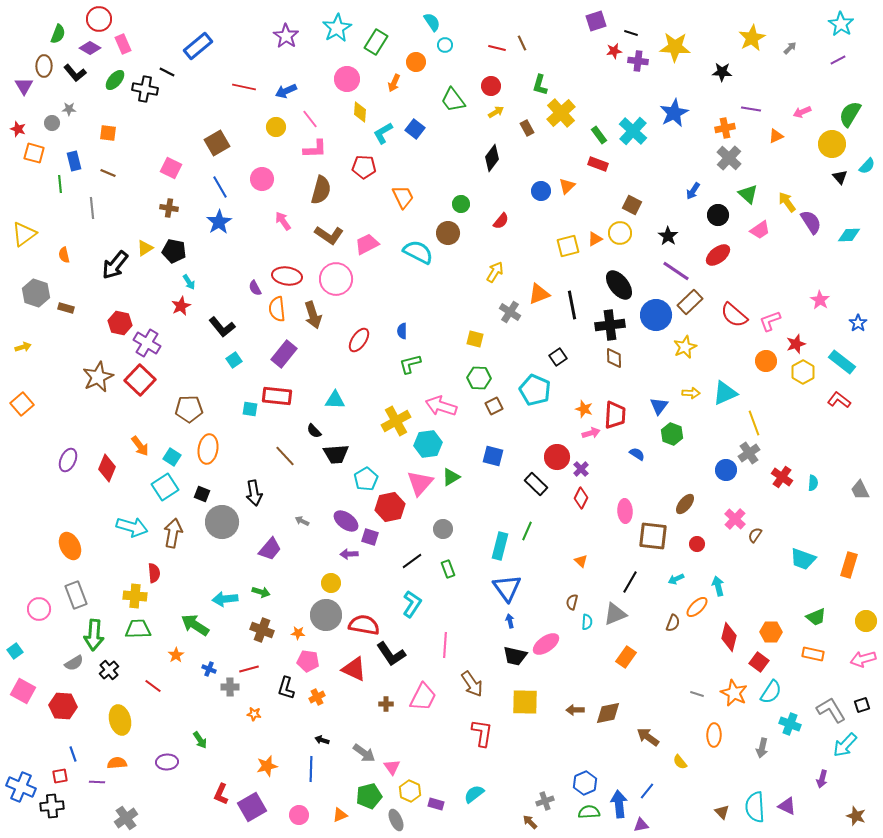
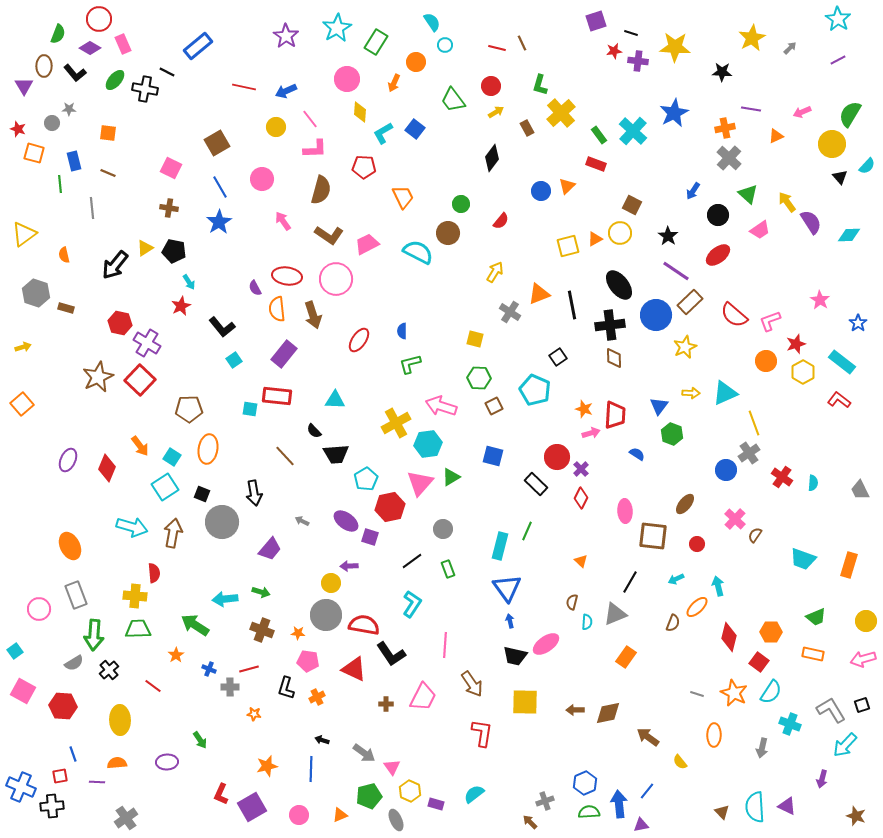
cyan star at (841, 24): moved 3 px left, 5 px up
red rectangle at (598, 164): moved 2 px left
yellow cross at (396, 421): moved 2 px down
purple arrow at (349, 554): moved 12 px down
yellow ellipse at (120, 720): rotated 12 degrees clockwise
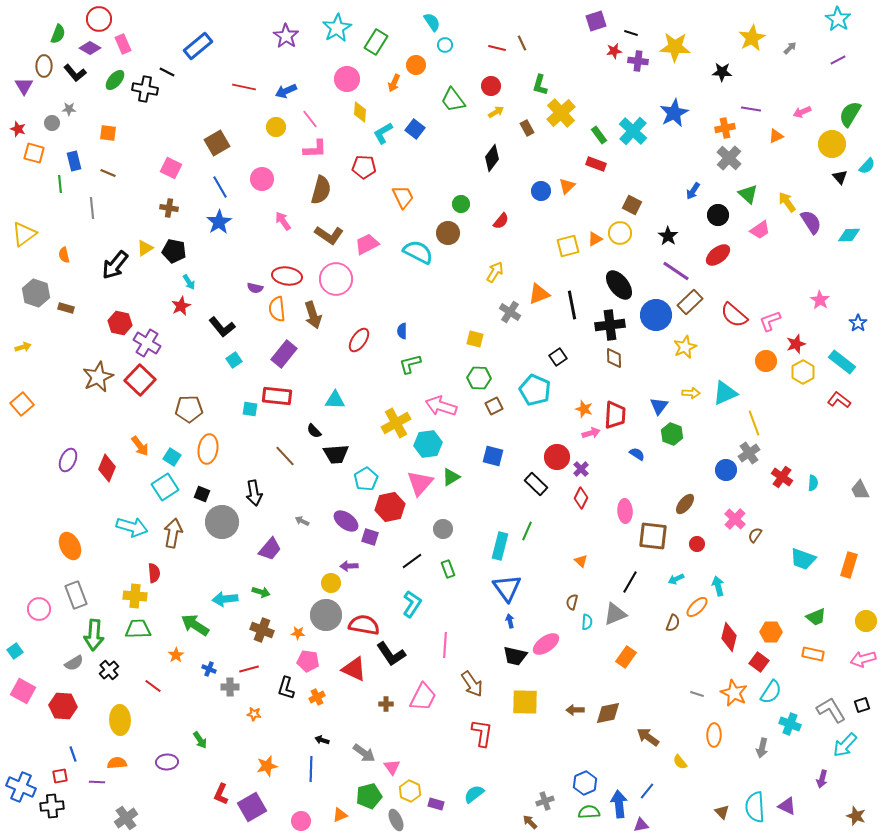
orange circle at (416, 62): moved 3 px down
purple semicircle at (255, 288): rotated 49 degrees counterclockwise
pink circle at (299, 815): moved 2 px right, 6 px down
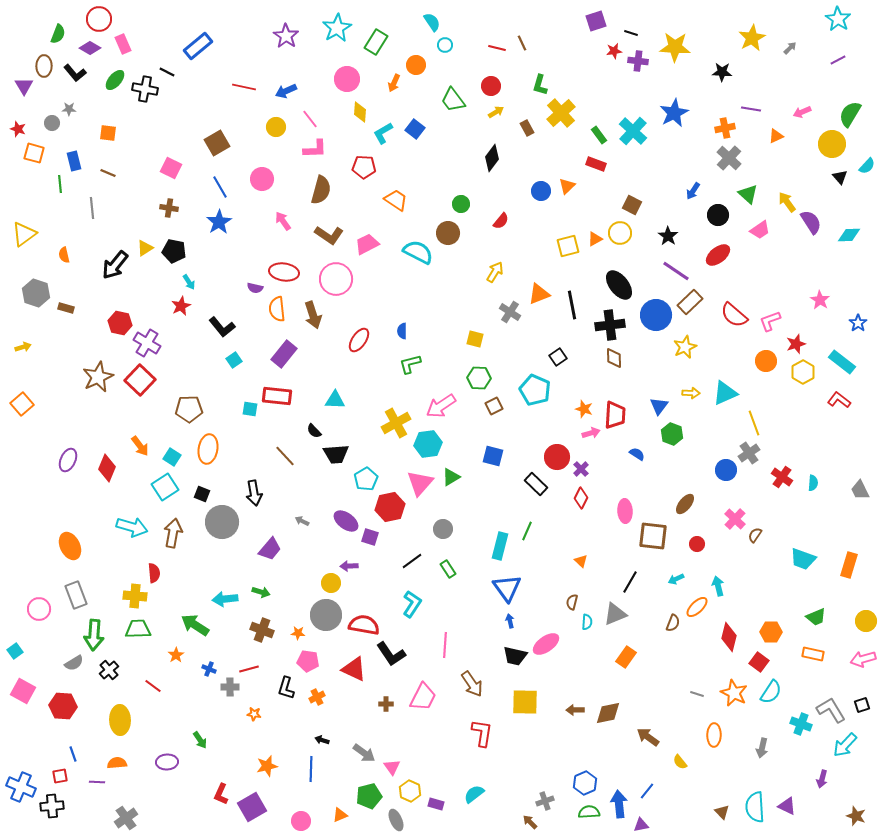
orange trapezoid at (403, 197): moved 7 px left, 3 px down; rotated 30 degrees counterclockwise
red ellipse at (287, 276): moved 3 px left, 4 px up
pink arrow at (441, 406): rotated 52 degrees counterclockwise
green rectangle at (448, 569): rotated 12 degrees counterclockwise
cyan cross at (790, 724): moved 11 px right
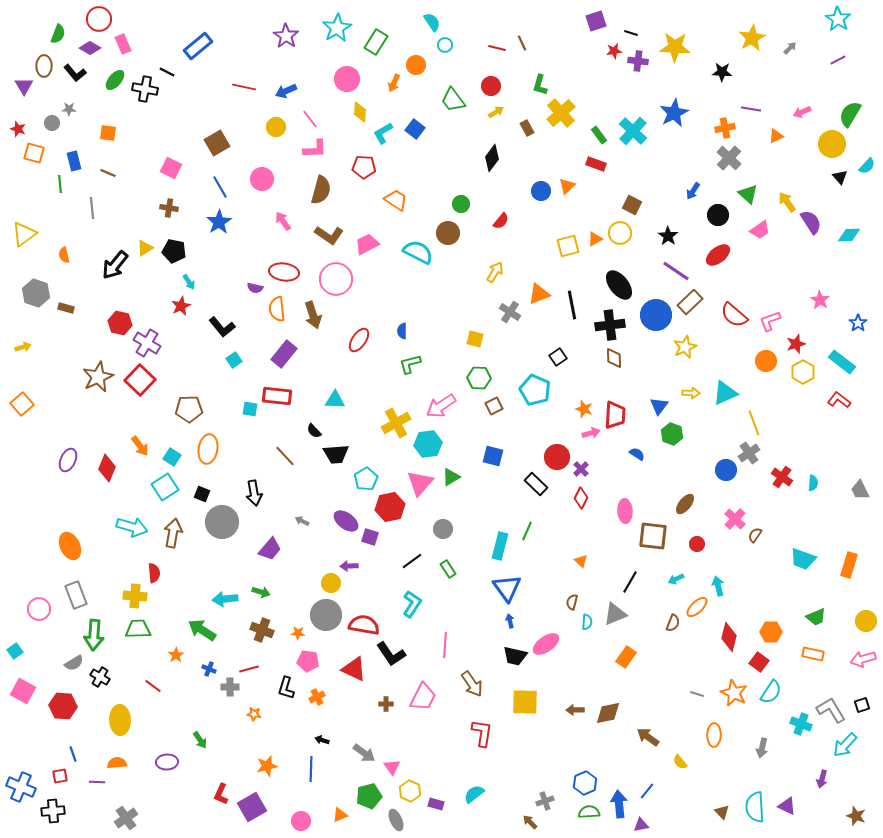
green arrow at (195, 625): moved 7 px right, 5 px down
black cross at (109, 670): moved 9 px left, 7 px down; rotated 18 degrees counterclockwise
black cross at (52, 806): moved 1 px right, 5 px down
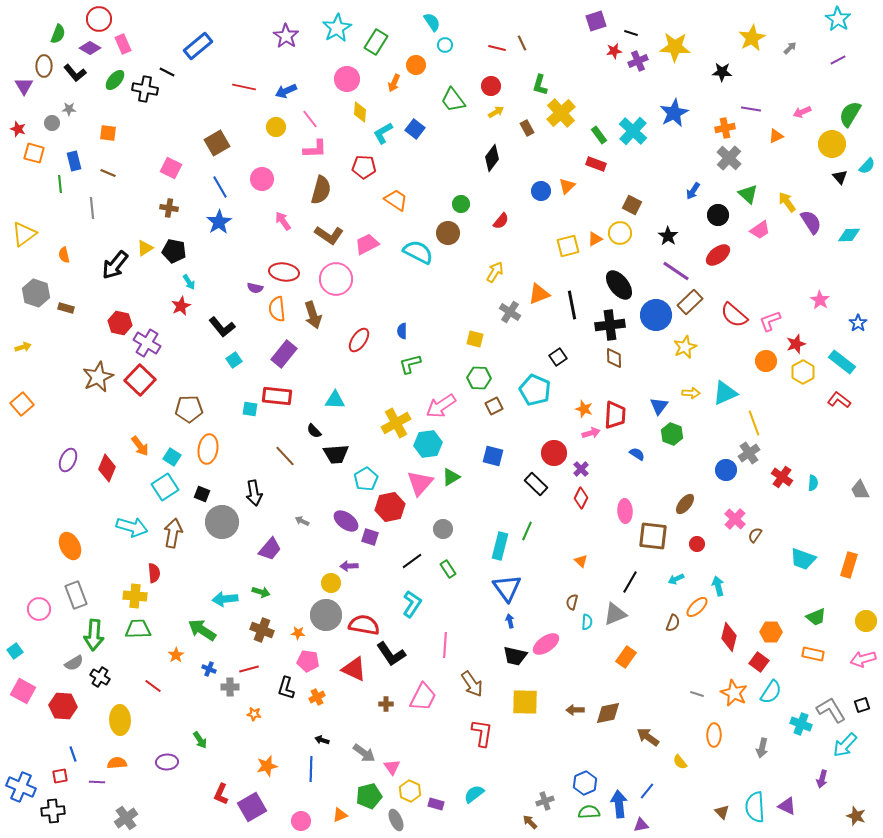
purple cross at (638, 61): rotated 30 degrees counterclockwise
red circle at (557, 457): moved 3 px left, 4 px up
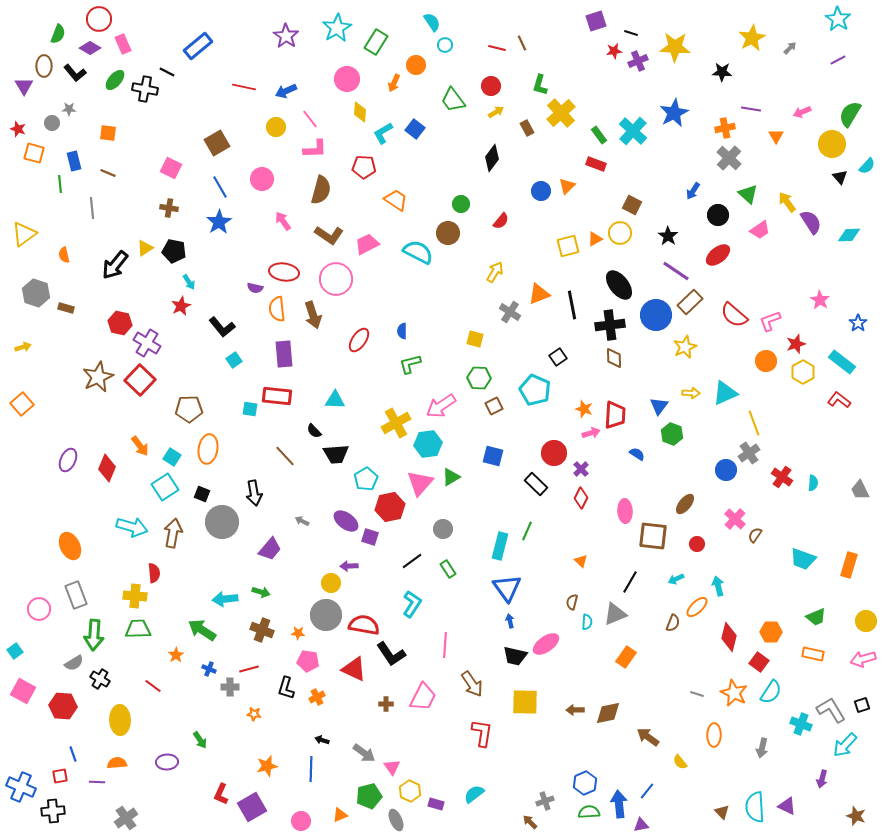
orange triangle at (776, 136): rotated 35 degrees counterclockwise
purple rectangle at (284, 354): rotated 44 degrees counterclockwise
black cross at (100, 677): moved 2 px down
